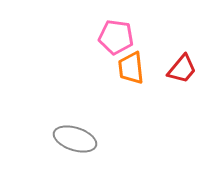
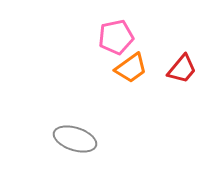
pink pentagon: rotated 20 degrees counterclockwise
orange trapezoid: rotated 120 degrees counterclockwise
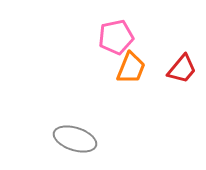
orange trapezoid: rotated 32 degrees counterclockwise
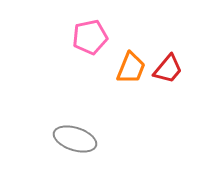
pink pentagon: moved 26 px left
red trapezoid: moved 14 px left
